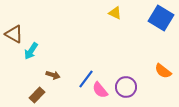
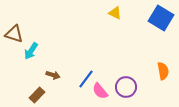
brown triangle: rotated 12 degrees counterclockwise
orange semicircle: rotated 138 degrees counterclockwise
pink semicircle: moved 1 px down
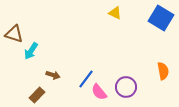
pink semicircle: moved 1 px left, 1 px down
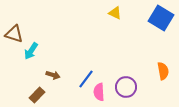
pink semicircle: rotated 36 degrees clockwise
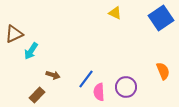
blue square: rotated 25 degrees clockwise
brown triangle: rotated 42 degrees counterclockwise
orange semicircle: rotated 12 degrees counterclockwise
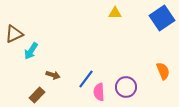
yellow triangle: rotated 24 degrees counterclockwise
blue square: moved 1 px right
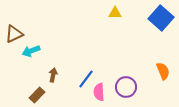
blue square: moved 1 px left; rotated 15 degrees counterclockwise
cyan arrow: rotated 36 degrees clockwise
brown arrow: rotated 96 degrees counterclockwise
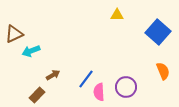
yellow triangle: moved 2 px right, 2 px down
blue square: moved 3 px left, 14 px down
brown arrow: rotated 48 degrees clockwise
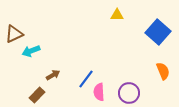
purple circle: moved 3 px right, 6 px down
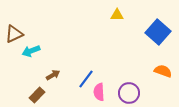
orange semicircle: rotated 48 degrees counterclockwise
